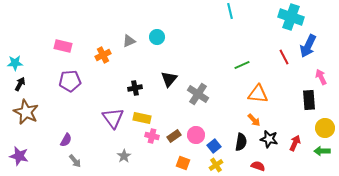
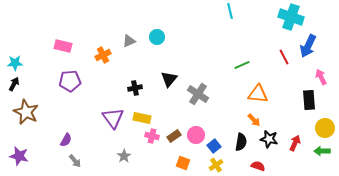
black arrow: moved 6 px left
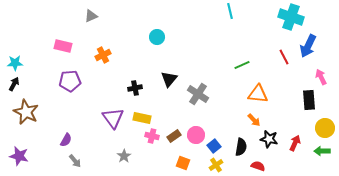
gray triangle: moved 38 px left, 25 px up
black semicircle: moved 5 px down
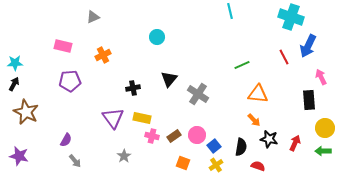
gray triangle: moved 2 px right, 1 px down
black cross: moved 2 px left
pink circle: moved 1 px right
green arrow: moved 1 px right
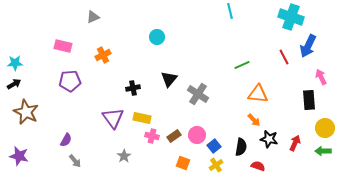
black arrow: rotated 32 degrees clockwise
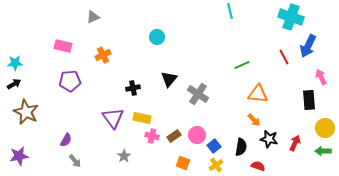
purple star: rotated 24 degrees counterclockwise
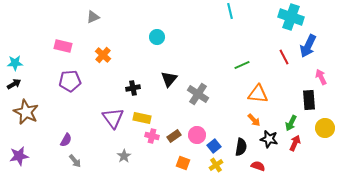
orange cross: rotated 21 degrees counterclockwise
green arrow: moved 32 px left, 28 px up; rotated 63 degrees counterclockwise
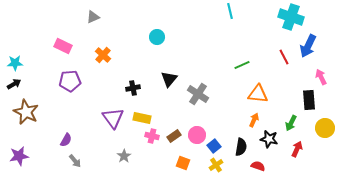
pink rectangle: rotated 12 degrees clockwise
orange arrow: rotated 112 degrees counterclockwise
red arrow: moved 2 px right, 6 px down
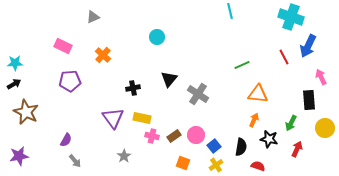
pink circle: moved 1 px left
